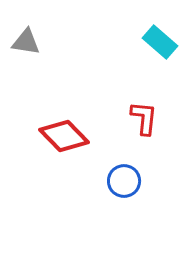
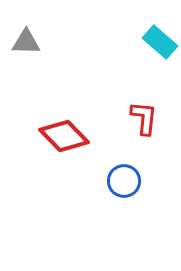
gray triangle: rotated 8 degrees counterclockwise
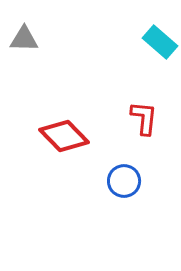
gray triangle: moved 2 px left, 3 px up
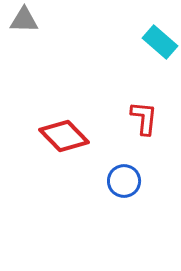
gray triangle: moved 19 px up
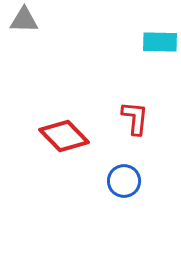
cyan rectangle: rotated 40 degrees counterclockwise
red L-shape: moved 9 px left
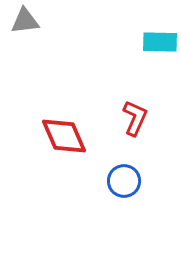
gray triangle: moved 1 px right, 1 px down; rotated 8 degrees counterclockwise
red L-shape: rotated 18 degrees clockwise
red diamond: rotated 21 degrees clockwise
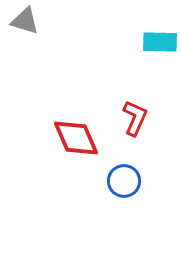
gray triangle: rotated 24 degrees clockwise
red diamond: moved 12 px right, 2 px down
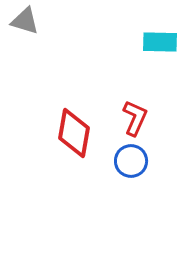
red diamond: moved 2 px left, 5 px up; rotated 33 degrees clockwise
blue circle: moved 7 px right, 20 px up
